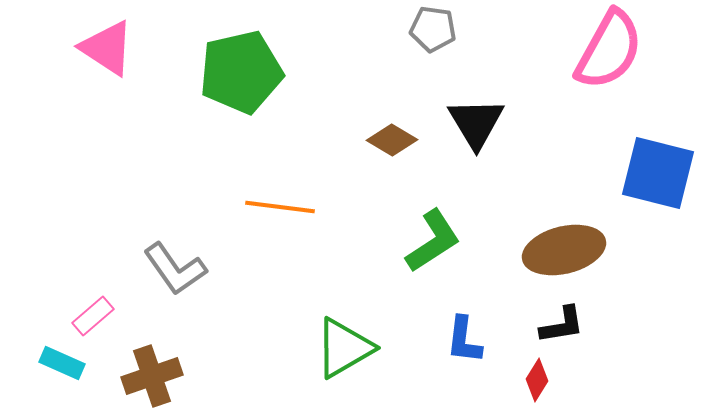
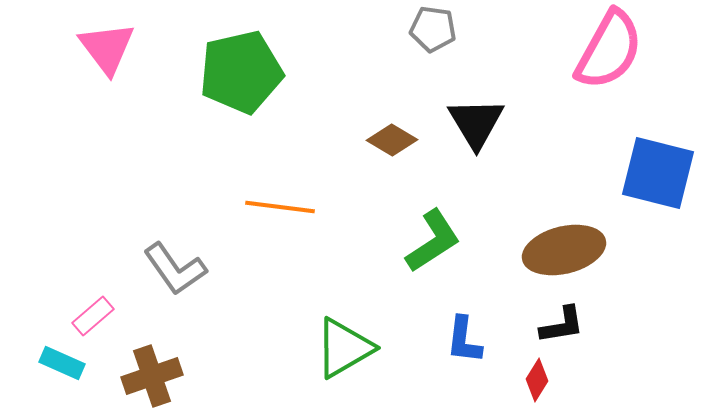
pink triangle: rotated 20 degrees clockwise
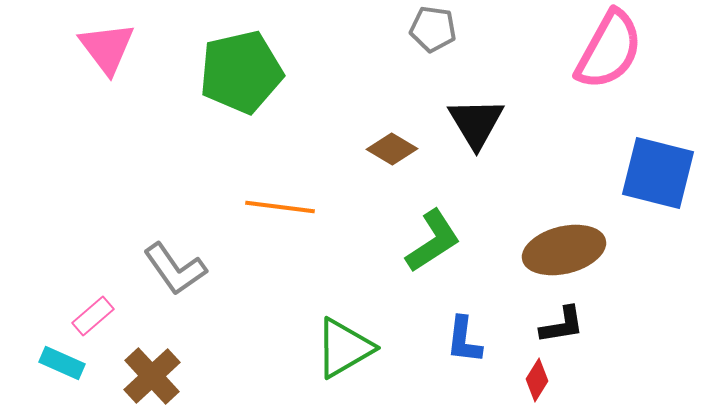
brown diamond: moved 9 px down
brown cross: rotated 24 degrees counterclockwise
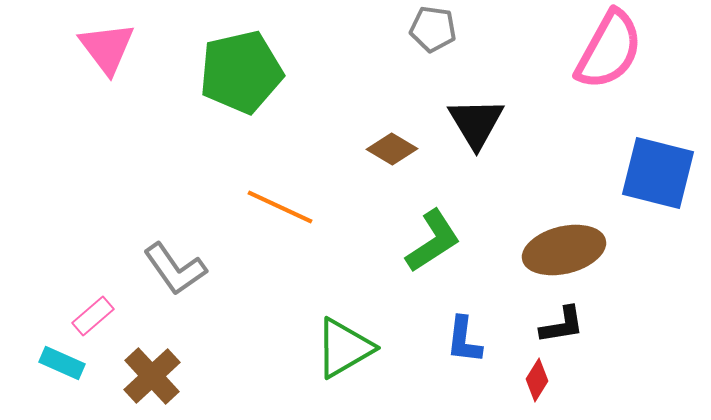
orange line: rotated 18 degrees clockwise
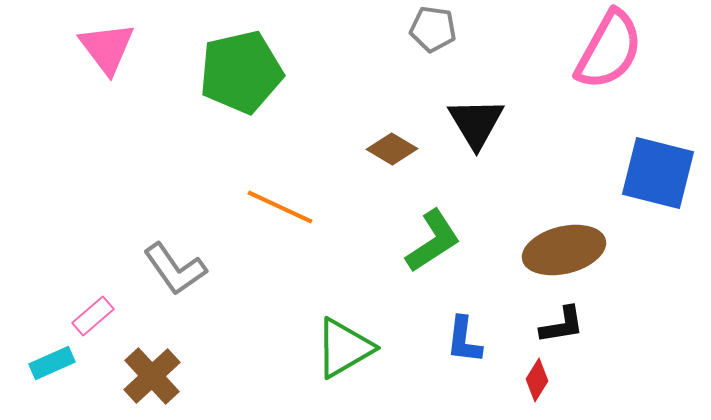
cyan rectangle: moved 10 px left; rotated 48 degrees counterclockwise
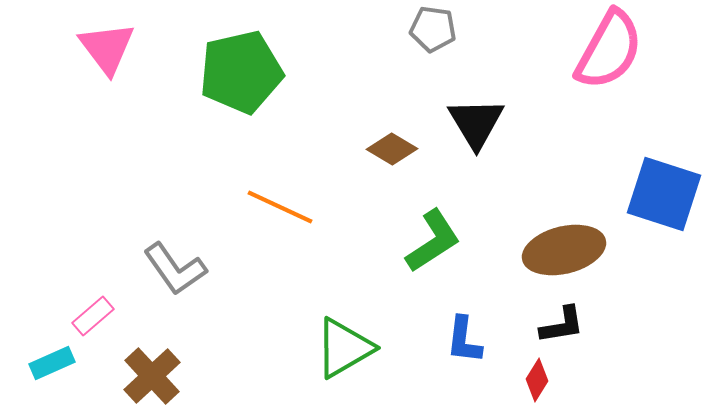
blue square: moved 6 px right, 21 px down; rotated 4 degrees clockwise
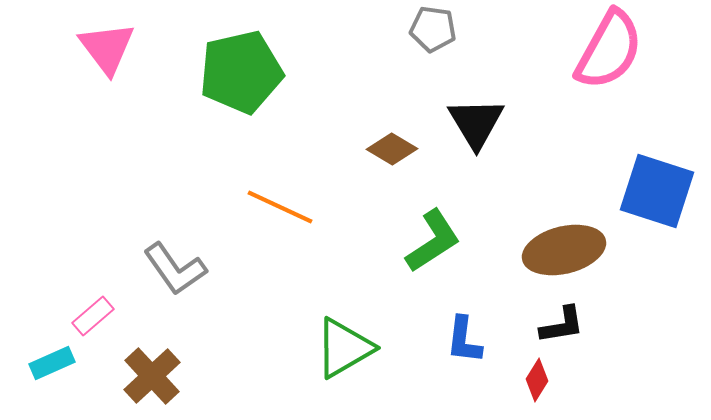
blue square: moved 7 px left, 3 px up
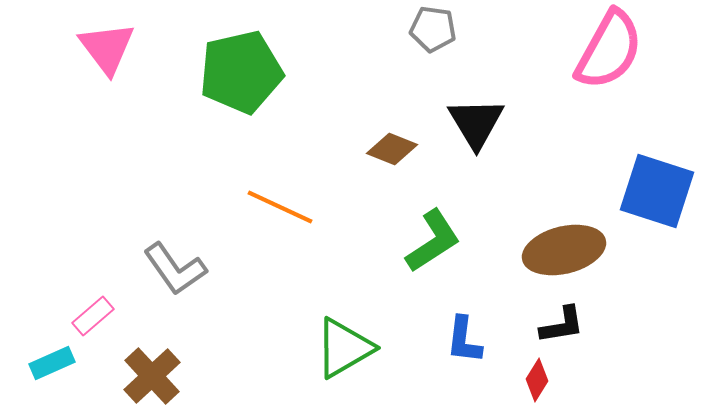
brown diamond: rotated 9 degrees counterclockwise
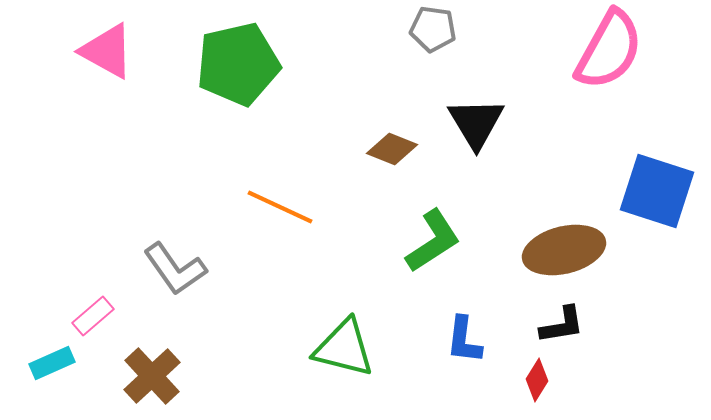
pink triangle: moved 3 px down; rotated 24 degrees counterclockwise
green pentagon: moved 3 px left, 8 px up
green triangle: rotated 44 degrees clockwise
